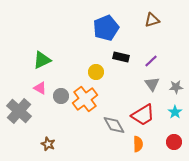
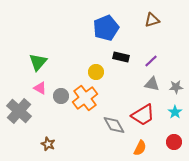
green triangle: moved 4 px left, 2 px down; rotated 24 degrees counterclockwise
gray triangle: rotated 42 degrees counterclockwise
orange cross: moved 1 px up
orange semicircle: moved 2 px right, 4 px down; rotated 28 degrees clockwise
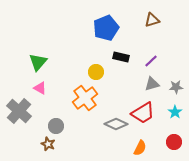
gray triangle: rotated 28 degrees counterclockwise
gray circle: moved 5 px left, 30 px down
red trapezoid: moved 2 px up
gray diamond: moved 2 px right, 1 px up; rotated 35 degrees counterclockwise
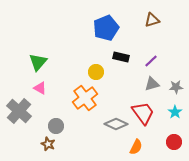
red trapezoid: rotated 95 degrees counterclockwise
orange semicircle: moved 4 px left, 1 px up
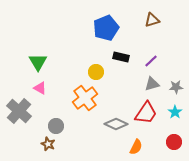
green triangle: rotated 12 degrees counterclockwise
red trapezoid: moved 3 px right; rotated 70 degrees clockwise
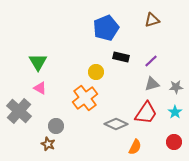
orange semicircle: moved 1 px left
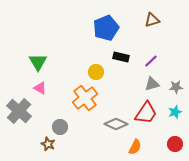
cyan star: rotated 16 degrees clockwise
gray circle: moved 4 px right, 1 px down
red circle: moved 1 px right, 2 px down
